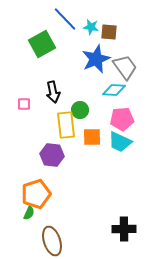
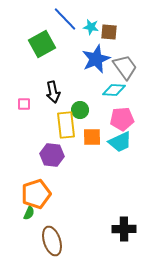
cyan trapezoid: rotated 50 degrees counterclockwise
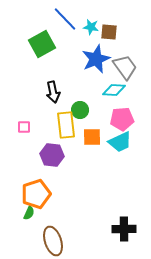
pink square: moved 23 px down
brown ellipse: moved 1 px right
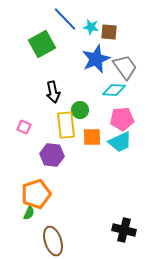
pink square: rotated 24 degrees clockwise
black cross: moved 1 px down; rotated 15 degrees clockwise
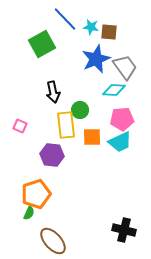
pink square: moved 4 px left, 1 px up
brown ellipse: rotated 24 degrees counterclockwise
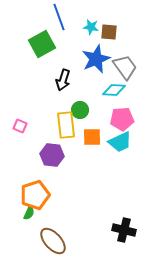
blue line: moved 6 px left, 2 px up; rotated 24 degrees clockwise
black arrow: moved 10 px right, 12 px up; rotated 30 degrees clockwise
orange pentagon: moved 1 px left, 1 px down
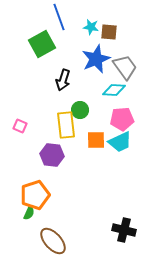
orange square: moved 4 px right, 3 px down
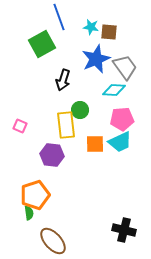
orange square: moved 1 px left, 4 px down
green semicircle: rotated 32 degrees counterclockwise
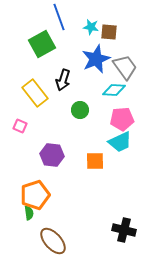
yellow rectangle: moved 31 px left, 32 px up; rotated 32 degrees counterclockwise
orange square: moved 17 px down
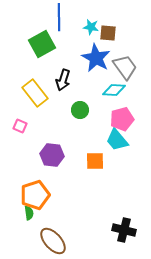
blue line: rotated 20 degrees clockwise
brown square: moved 1 px left, 1 px down
blue star: moved 1 px up; rotated 20 degrees counterclockwise
pink pentagon: rotated 10 degrees counterclockwise
cyan trapezoid: moved 3 px left, 2 px up; rotated 75 degrees clockwise
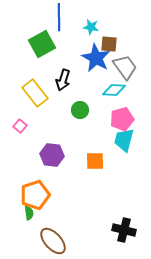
brown square: moved 1 px right, 11 px down
pink square: rotated 16 degrees clockwise
cyan trapezoid: moved 7 px right; rotated 55 degrees clockwise
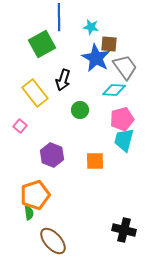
purple hexagon: rotated 15 degrees clockwise
